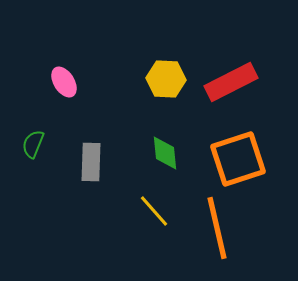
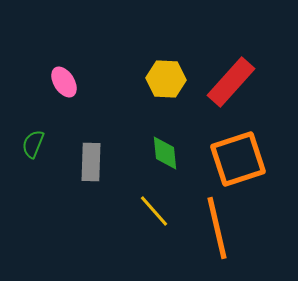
red rectangle: rotated 21 degrees counterclockwise
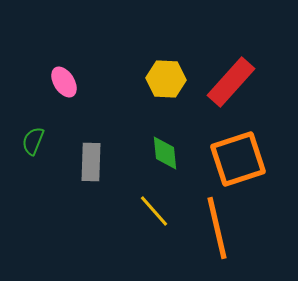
green semicircle: moved 3 px up
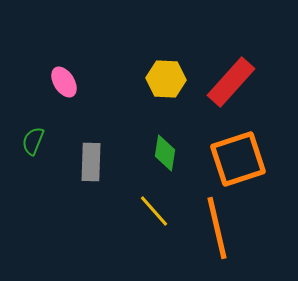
green diamond: rotated 15 degrees clockwise
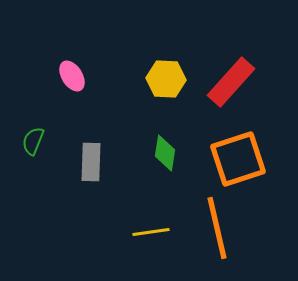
pink ellipse: moved 8 px right, 6 px up
yellow line: moved 3 px left, 21 px down; rotated 57 degrees counterclockwise
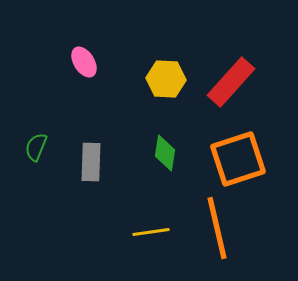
pink ellipse: moved 12 px right, 14 px up
green semicircle: moved 3 px right, 6 px down
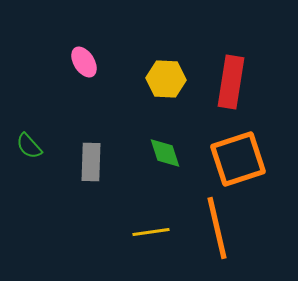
red rectangle: rotated 33 degrees counterclockwise
green semicircle: moved 7 px left, 1 px up; rotated 64 degrees counterclockwise
green diamond: rotated 27 degrees counterclockwise
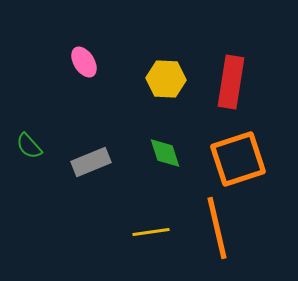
gray rectangle: rotated 66 degrees clockwise
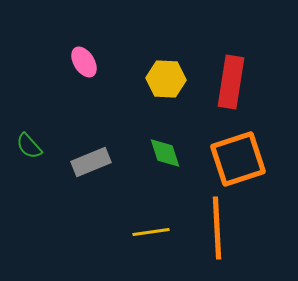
orange line: rotated 10 degrees clockwise
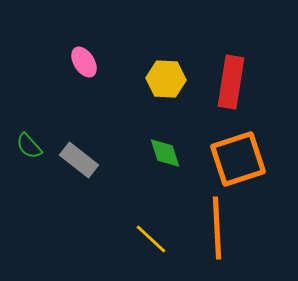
gray rectangle: moved 12 px left, 2 px up; rotated 60 degrees clockwise
yellow line: moved 7 px down; rotated 51 degrees clockwise
